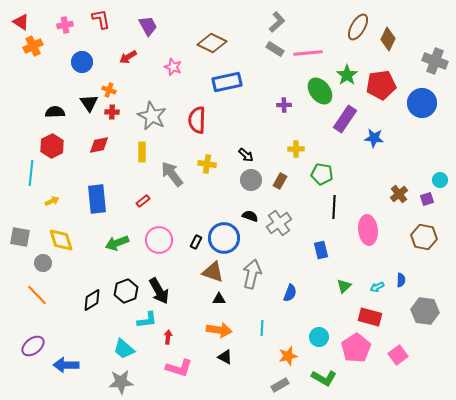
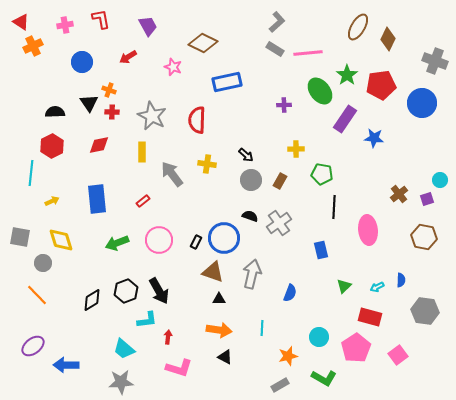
brown diamond at (212, 43): moved 9 px left
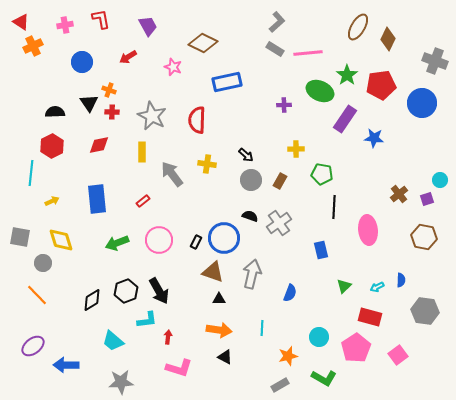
green ellipse at (320, 91): rotated 28 degrees counterclockwise
cyan trapezoid at (124, 349): moved 11 px left, 8 px up
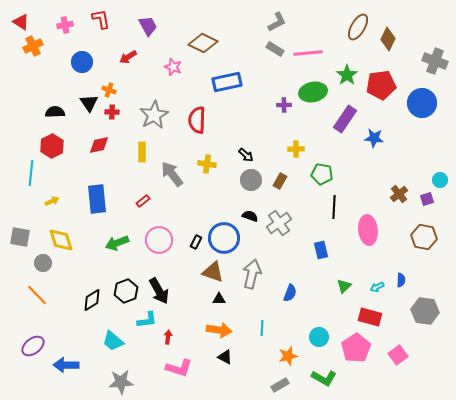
gray L-shape at (277, 22): rotated 15 degrees clockwise
green ellipse at (320, 91): moved 7 px left, 1 px down; rotated 36 degrees counterclockwise
gray star at (152, 116): moved 2 px right, 1 px up; rotated 16 degrees clockwise
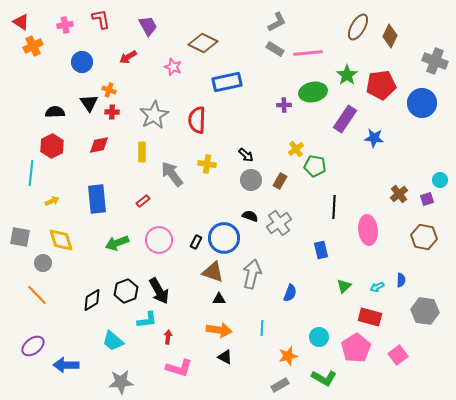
brown diamond at (388, 39): moved 2 px right, 3 px up
yellow cross at (296, 149): rotated 35 degrees counterclockwise
green pentagon at (322, 174): moved 7 px left, 8 px up
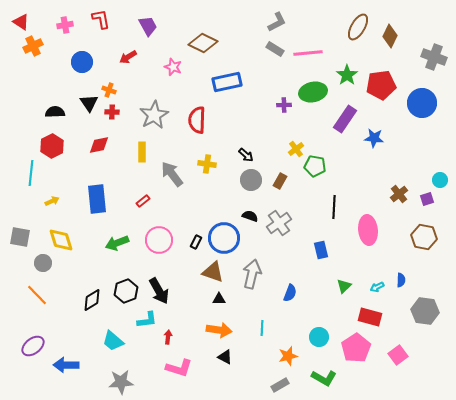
gray cross at (435, 61): moved 1 px left, 4 px up
